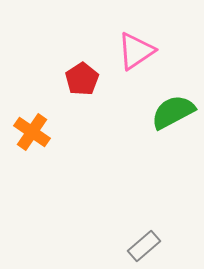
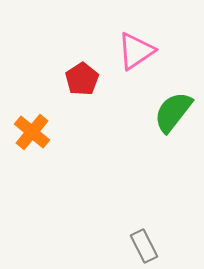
green semicircle: rotated 24 degrees counterclockwise
orange cross: rotated 6 degrees clockwise
gray rectangle: rotated 76 degrees counterclockwise
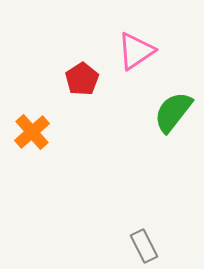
orange cross: rotated 9 degrees clockwise
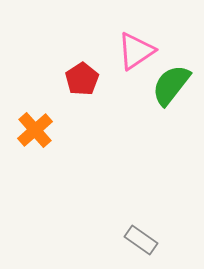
green semicircle: moved 2 px left, 27 px up
orange cross: moved 3 px right, 2 px up
gray rectangle: moved 3 px left, 6 px up; rotated 28 degrees counterclockwise
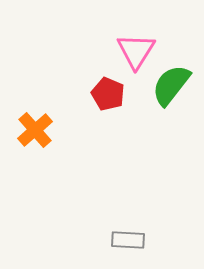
pink triangle: rotated 24 degrees counterclockwise
red pentagon: moved 26 px right, 15 px down; rotated 16 degrees counterclockwise
gray rectangle: moved 13 px left; rotated 32 degrees counterclockwise
